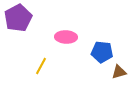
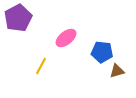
pink ellipse: moved 1 px down; rotated 40 degrees counterclockwise
brown triangle: moved 2 px left, 1 px up
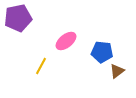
purple pentagon: rotated 16 degrees clockwise
pink ellipse: moved 3 px down
brown triangle: rotated 21 degrees counterclockwise
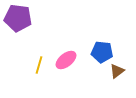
purple pentagon: rotated 20 degrees clockwise
pink ellipse: moved 19 px down
yellow line: moved 2 px left, 1 px up; rotated 12 degrees counterclockwise
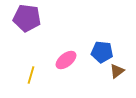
purple pentagon: moved 9 px right
yellow line: moved 8 px left, 10 px down
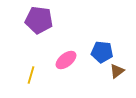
purple pentagon: moved 12 px right, 2 px down
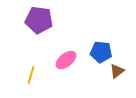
blue pentagon: moved 1 px left
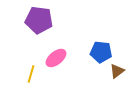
pink ellipse: moved 10 px left, 2 px up
yellow line: moved 1 px up
